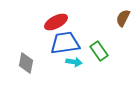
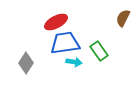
gray diamond: rotated 20 degrees clockwise
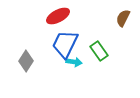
red ellipse: moved 2 px right, 6 px up
blue trapezoid: moved 1 px down; rotated 56 degrees counterclockwise
gray diamond: moved 2 px up
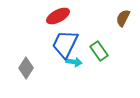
gray diamond: moved 7 px down
